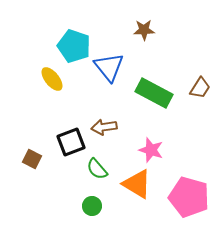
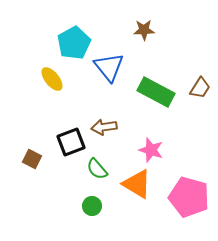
cyan pentagon: moved 3 px up; rotated 24 degrees clockwise
green rectangle: moved 2 px right, 1 px up
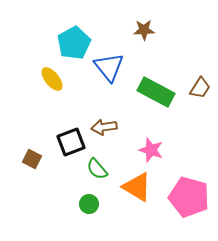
orange triangle: moved 3 px down
green circle: moved 3 px left, 2 px up
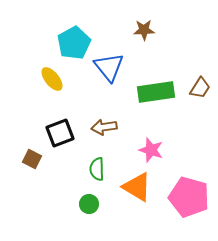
green rectangle: rotated 36 degrees counterclockwise
black square: moved 11 px left, 9 px up
green semicircle: rotated 40 degrees clockwise
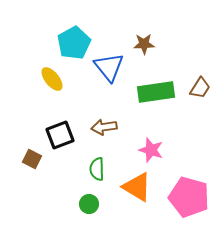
brown star: moved 14 px down
black square: moved 2 px down
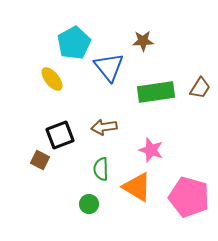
brown star: moved 1 px left, 3 px up
brown square: moved 8 px right, 1 px down
green semicircle: moved 4 px right
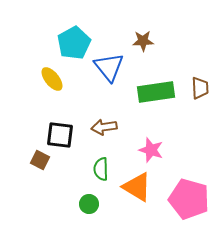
brown trapezoid: rotated 35 degrees counterclockwise
black square: rotated 28 degrees clockwise
pink pentagon: moved 2 px down
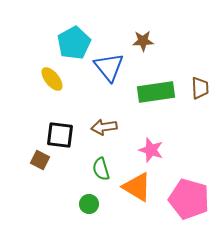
green semicircle: rotated 15 degrees counterclockwise
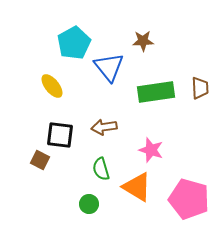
yellow ellipse: moved 7 px down
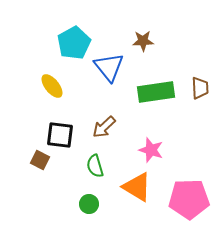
brown arrow: rotated 35 degrees counterclockwise
green semicircle: moved 6 px left, 3 px up
pink pentagon: rotated 18 degrees counterclockwise
